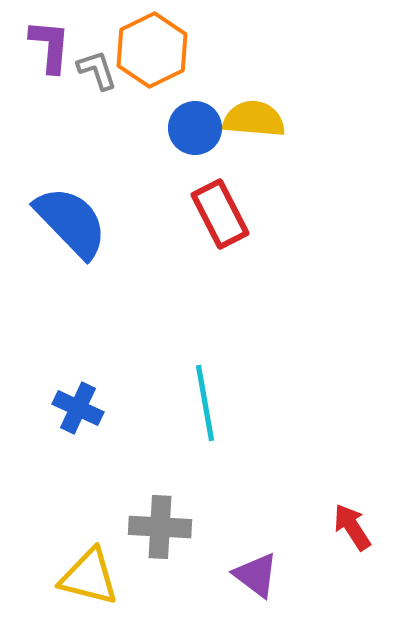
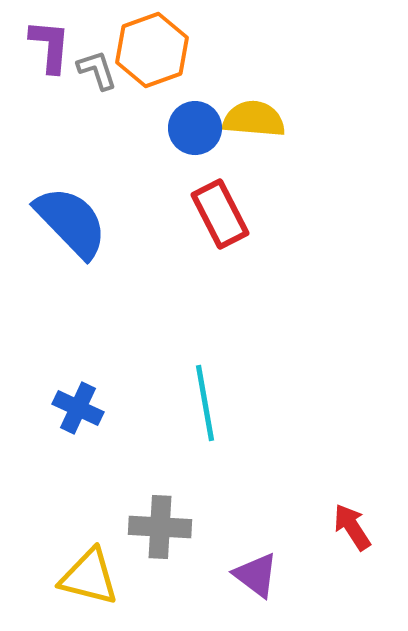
orange hexagon: rotated 6 degrees clockwise
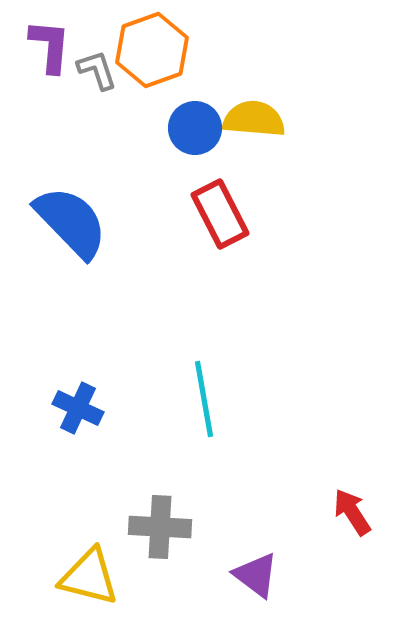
cyan line: moved 1 px left, 4 px up
red arrow: moved 15 px up
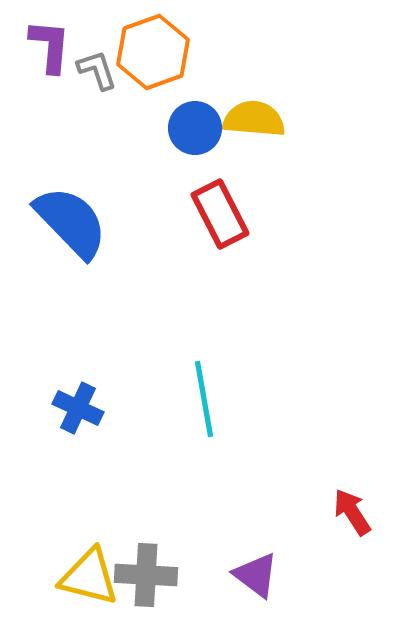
orange hexagon: moved 1 px right, 2 px down
gray cross: moved 14 px left, 48 px down
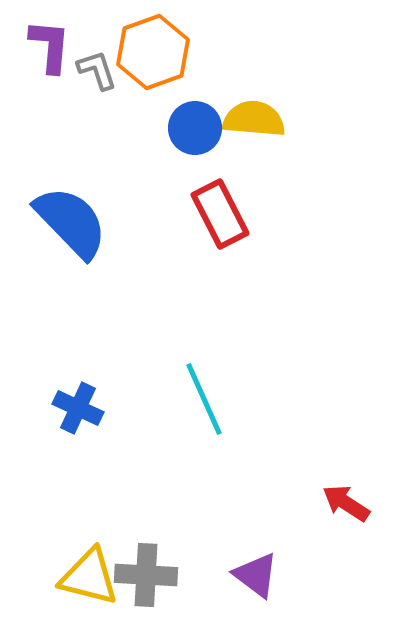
cyan line: rotated 14 degrees counterclockwise
red arrow: moved 6 px left, 9 px up; rotated 24 degrees counterclockwise
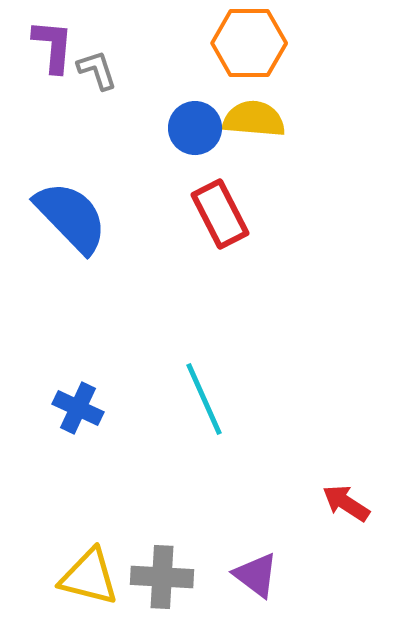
purple L-shape: moved 3 px right
orange hexagon: moved 96 px right, 9 px up; rotated 20 degrees clockwise
blue semicircle: moved 5 px up
gray cross: moved 16 px right, 2 px down
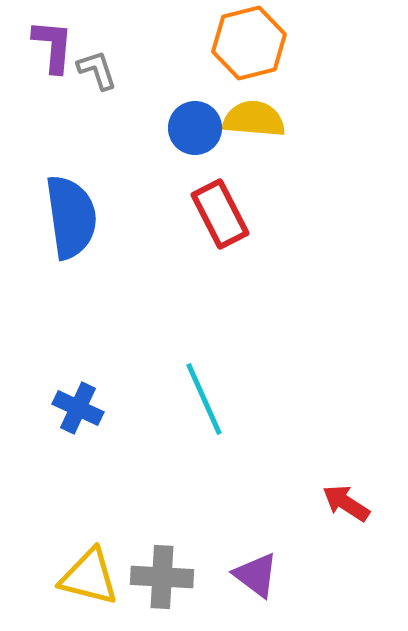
orange hexagon: rotated 14 degrees counterclockwise
blue semicircle: rotated 36 degrees clockwise
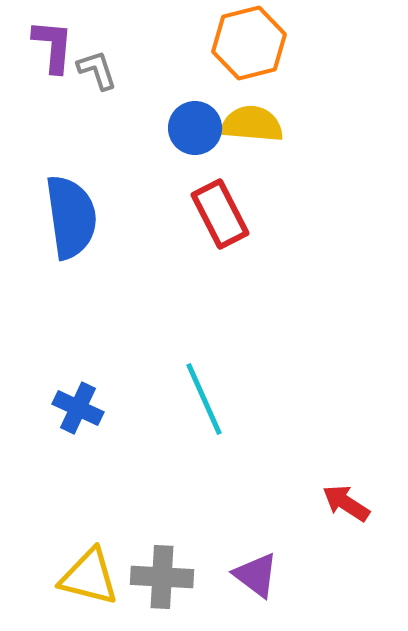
yellow semicircle: moved 2 px left, 5 px down
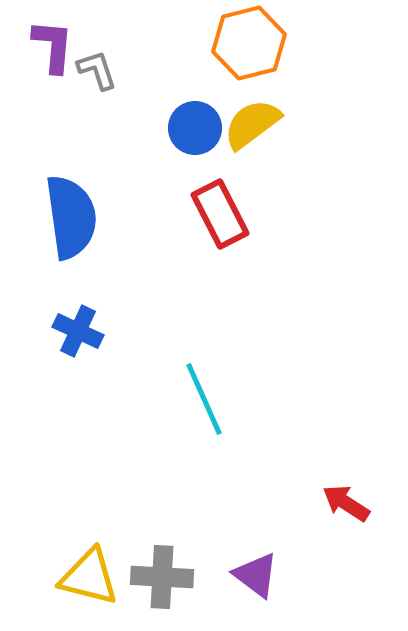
yellow semicircle: rotated 42 degrees counterclockwise
blue cross: moved 77 px up
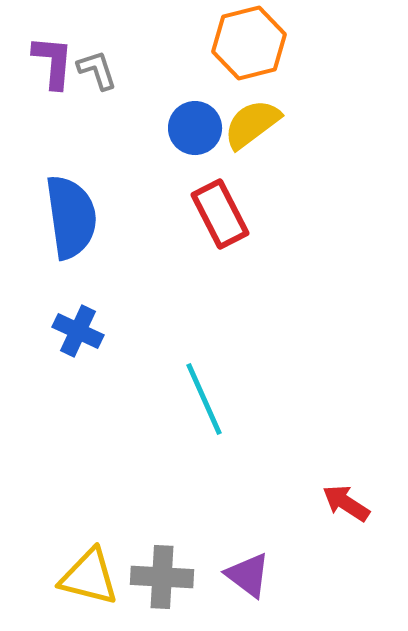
purple L-shape: moved 16 px down
purple triangle: moved 8 px left
